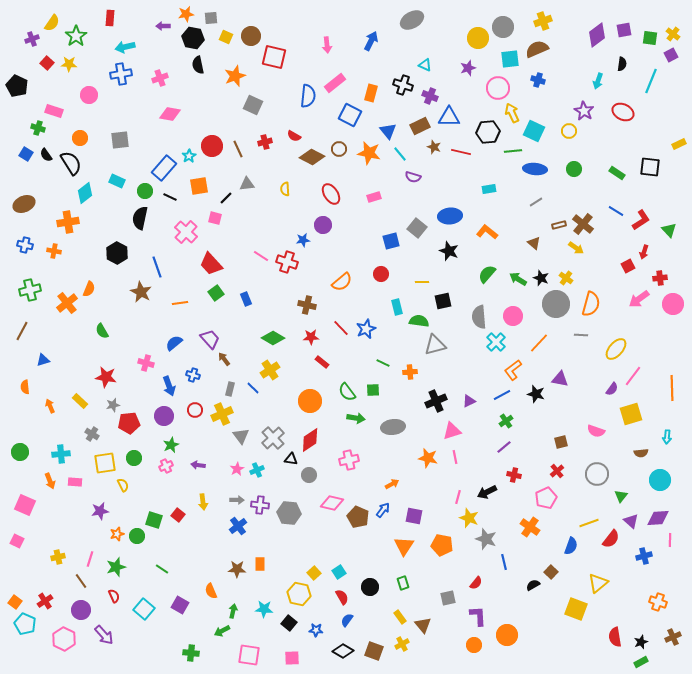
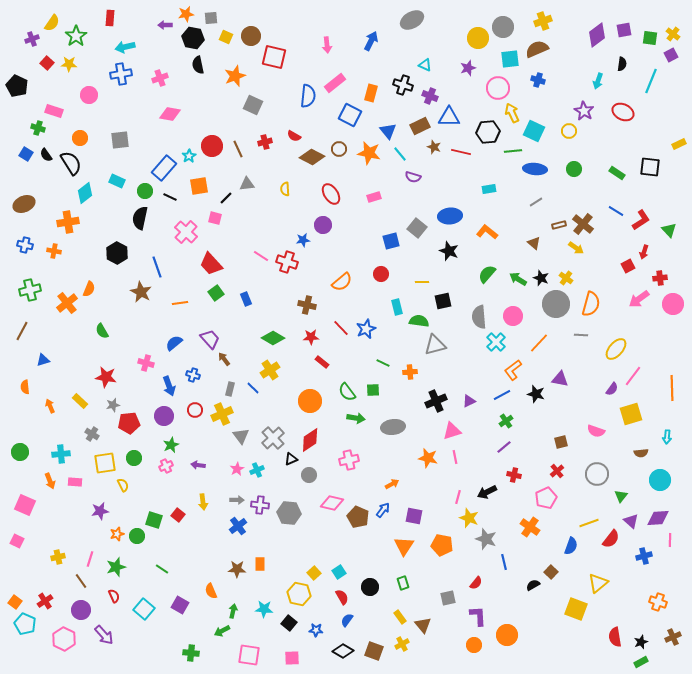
purple arrow at (163, 26): moved 2 px right, 1 px up
black triangle at (291, 459): rotated 32 degrees counterclockwise
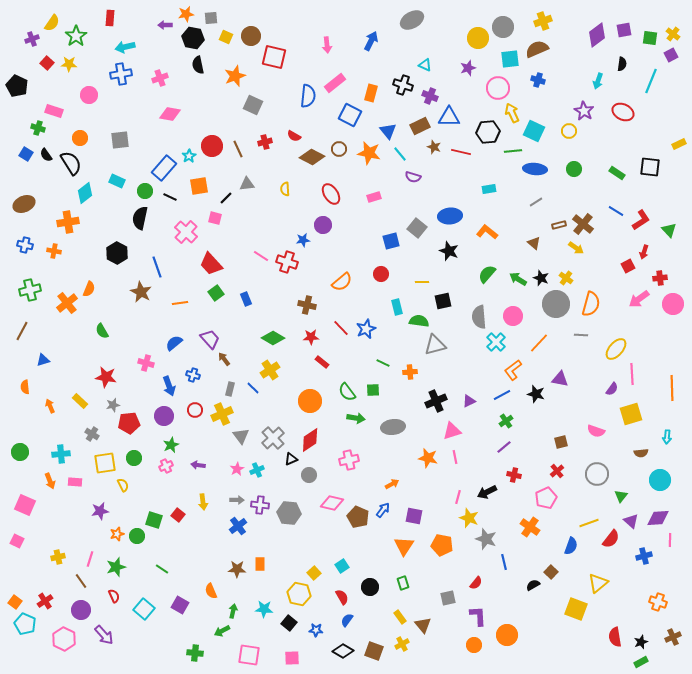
pink line at (633, 376): moved 1 px left, 2 px up; rotated 40 degrees counterclockwise
cyan square at (339, 572): moved 3 px right, 6 px up
green cross at (191, 653): moved 4 px right
